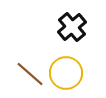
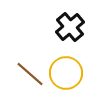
black cross: moved 2 px left
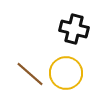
black cross: moved 4 px right, 2 px down; rotated 36 degrees counterclockwise
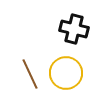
brown line: rotated 24 degrees clockwise
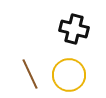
yellow circle: moved 3 px right, 2 px down
